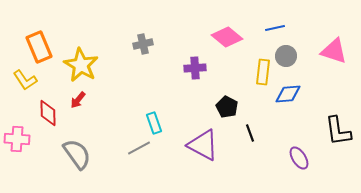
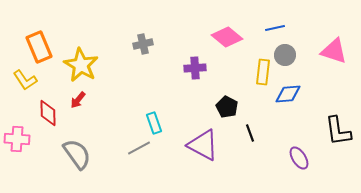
gray circle: moved 1 px left, 1 px up
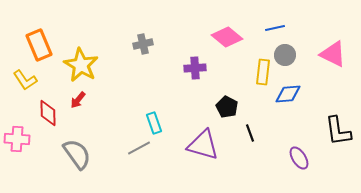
orange rectangle: moved 2 px up
pink triangle: moved 1 px left, 3 px down; rotated 8 degrees clockwise
purple triangle: rotated 12 degrees counterclockwise
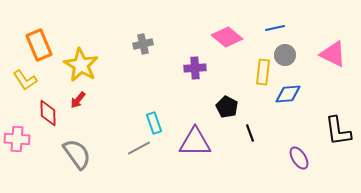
purple triangle: moved 8 px left, 3 px up; rotated 16 degrees counterclockwise
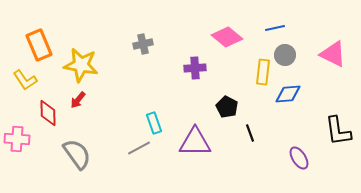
yellow star: rotated 20 degrees counterclockwise
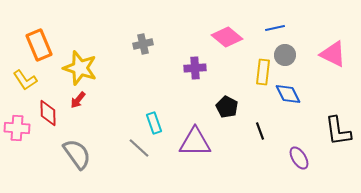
yellow star: moved 1 px left, 3 px down; rotated 8 degrees clockwise
blue diamond: rotated 68 degrees clockwise
black line: moved 10 px right, 2 px up
pink cross: moved 11 px up
gray line: rotated 70 degrees clockwise
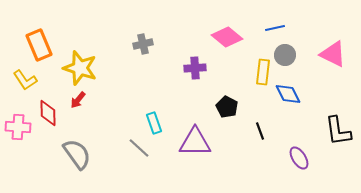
pink cross: moved 1 px right, 1 px up
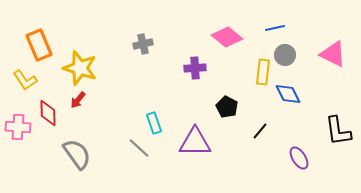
black line: rotated 60 degrees clockwise
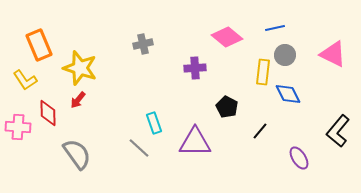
black L-shape: rotated 48 degrees clockwise
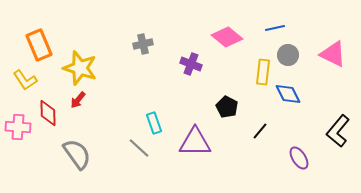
gray circle: moved 3 px right
purple cross: moved 4 px left, 4 px up; rotated 25 degrees clockwise
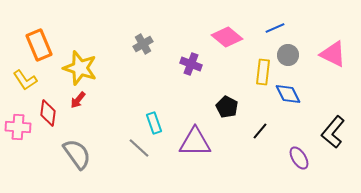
blue line: rotated 12 degrees counterclockwise
gray cross: rotated 18 degrees counterclockwise
red diamond: rotated 8 degrees clockwise
black L-shape: moved 5 px left, 1 px down
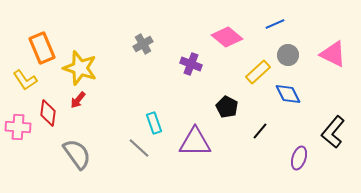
blue line: moved 4 px up
orange rectangle: moved 3 px right, 3 px down
yellow rectangle: moved 5 px left; rotated 40 degrees clockwise
purple ellipse: rotated 50 degrees clockwise
